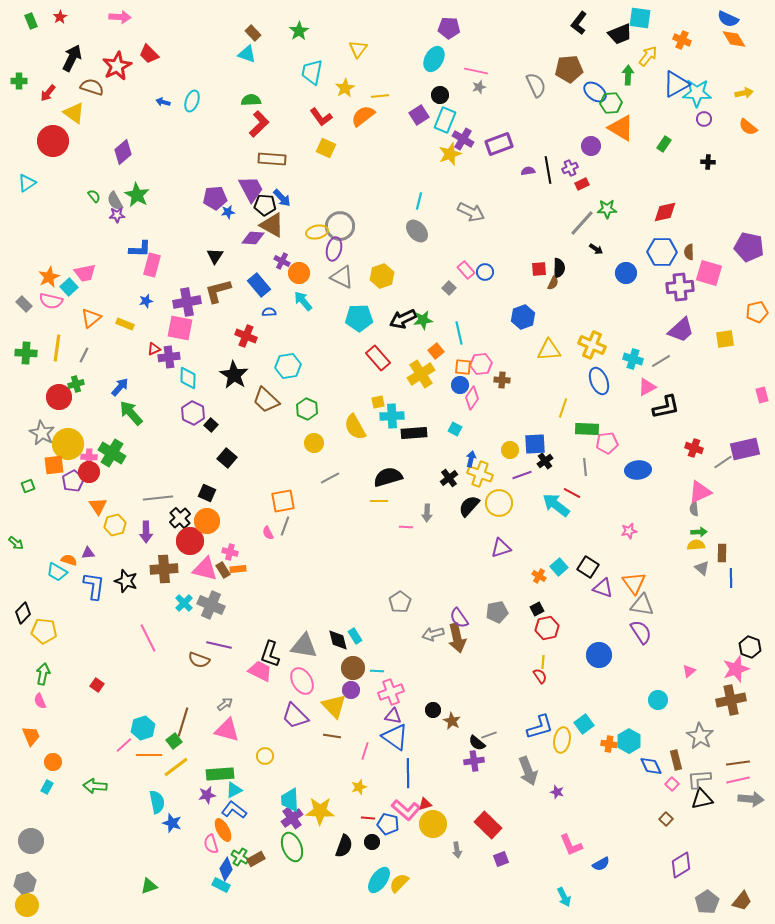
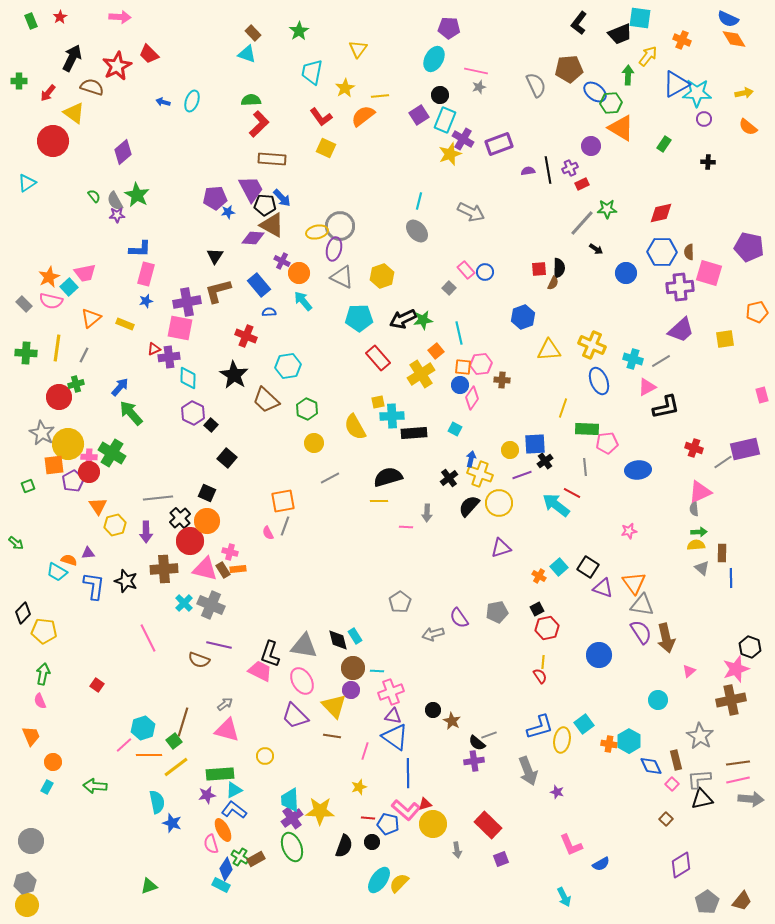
red diamond at (665, 212): moved 4 px left, 1 px down
pink rectangle at (152, 265): moved 6 px left, 9 px down
brown arrow at (457, 638): moved 209 px right
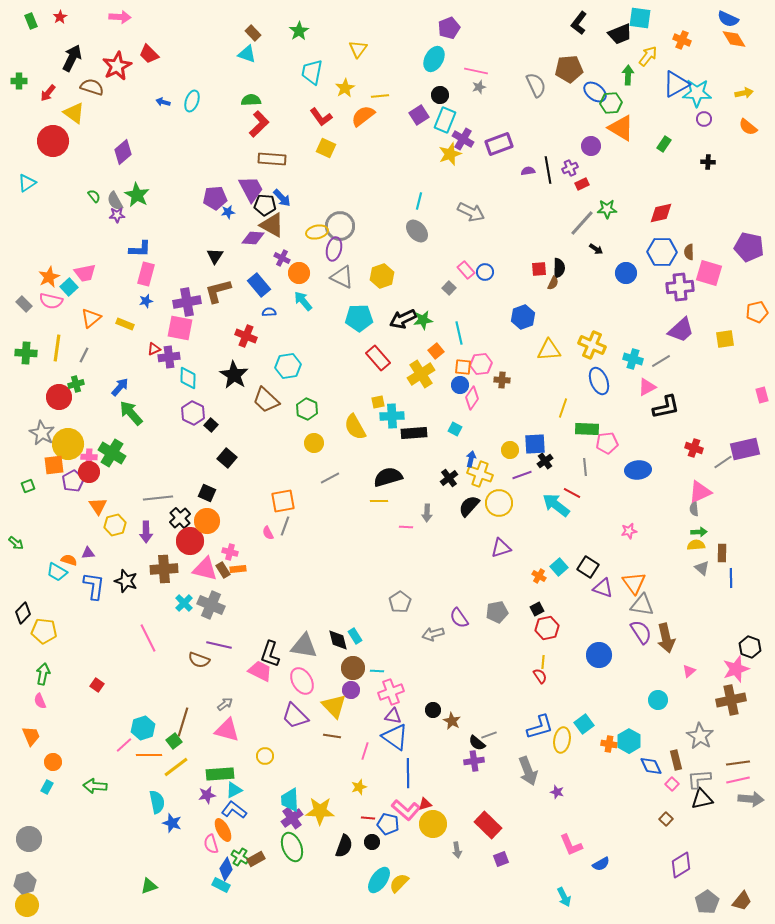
purple pentagon at (449, 28): rotated 25 degrees counterclockwise
purple cross at (282, 261): moved 3 px up
gray circle at (31, 841): moved 2 px left, 2 px up
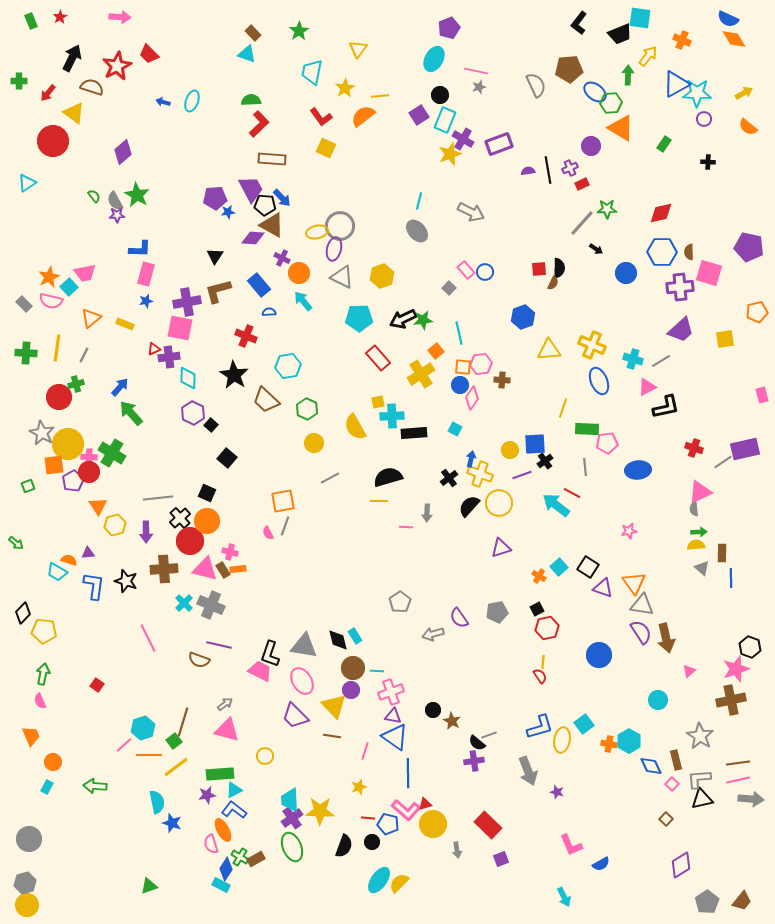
yellow arrow at (744, 93): rotated 18 degrees counterclockwise
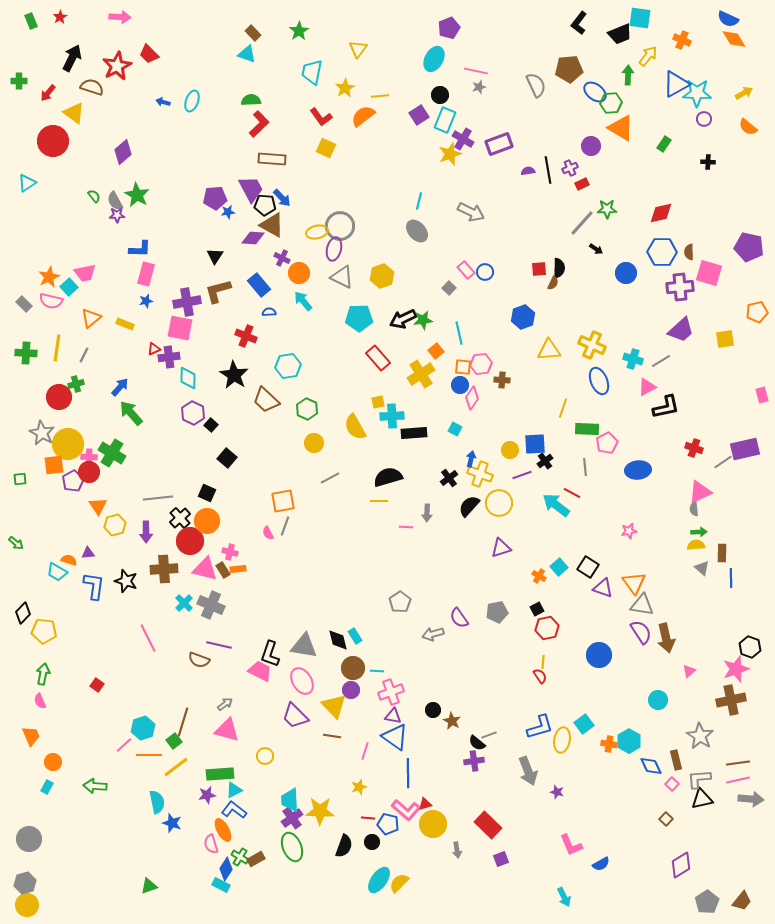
pink pentagon at (607, 443): rotated 20 degrees counterclockwise
green square at (28, 486): moved 8 px left, 7 px up; rotated 16 degrees clockwise
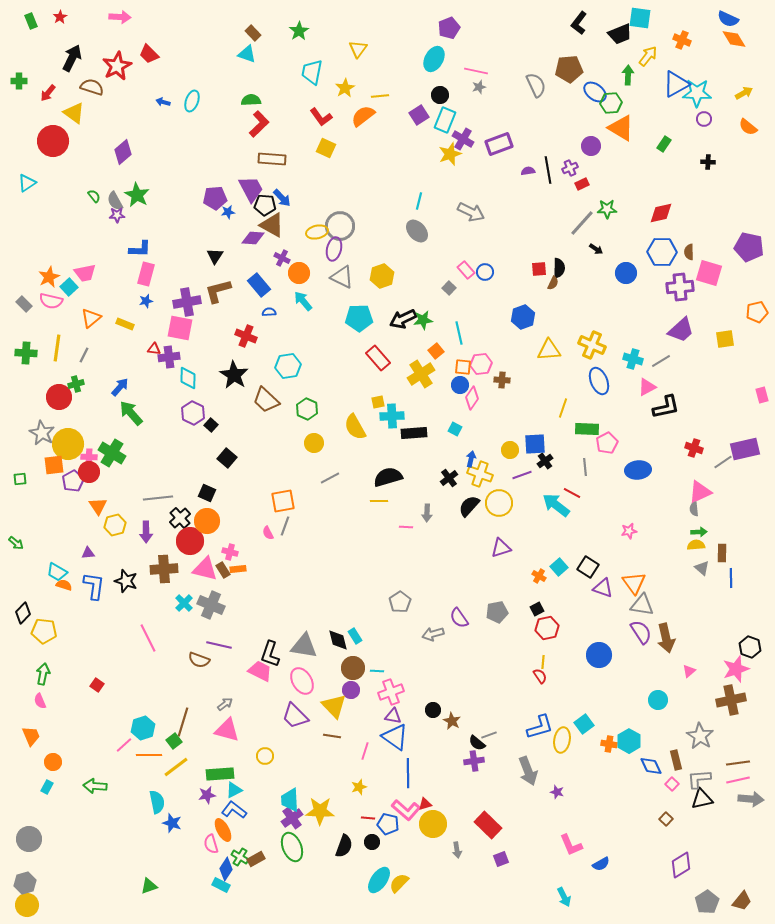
red triangle at (154, 349): rotated 32 degrees clockwise
orange semicircle at (69, 560): moved 5 px left, 25 px down
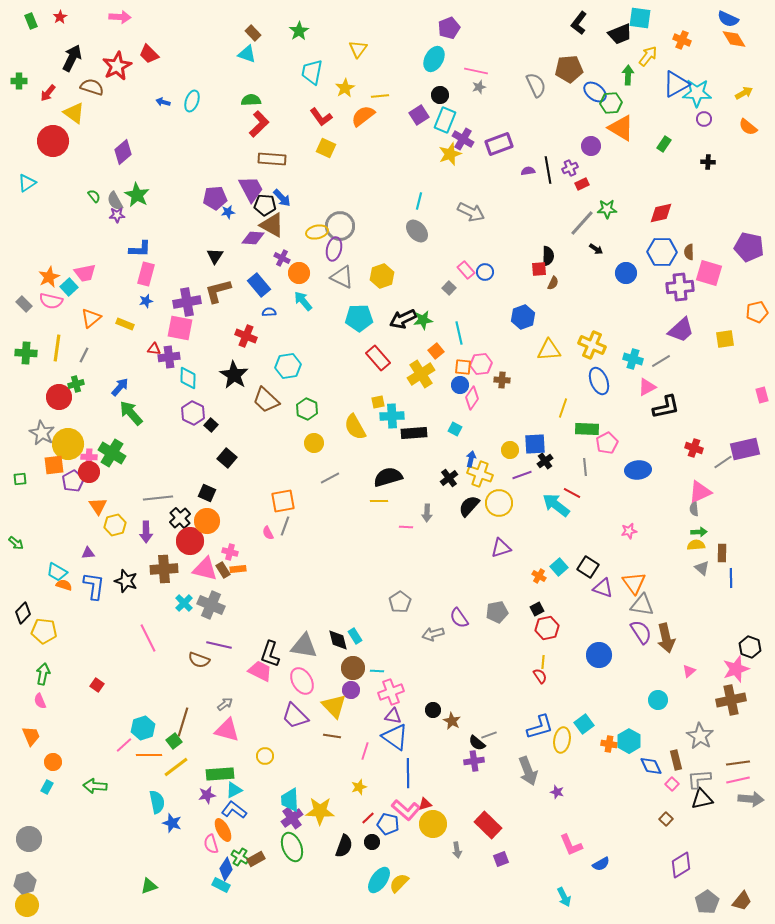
black semicircle at (559, 268): moved 11 px left, 12 px up
red line at (368, 818): rotated 48 degrees counterclockwise
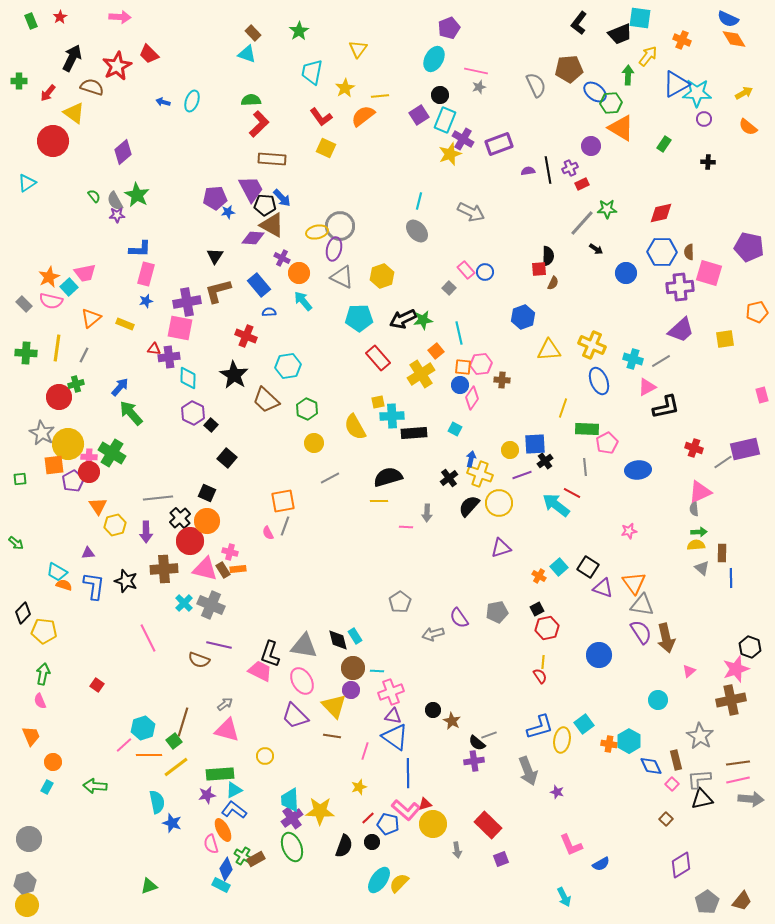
green cross at (240, 857): moved 3 px right, 1 px up
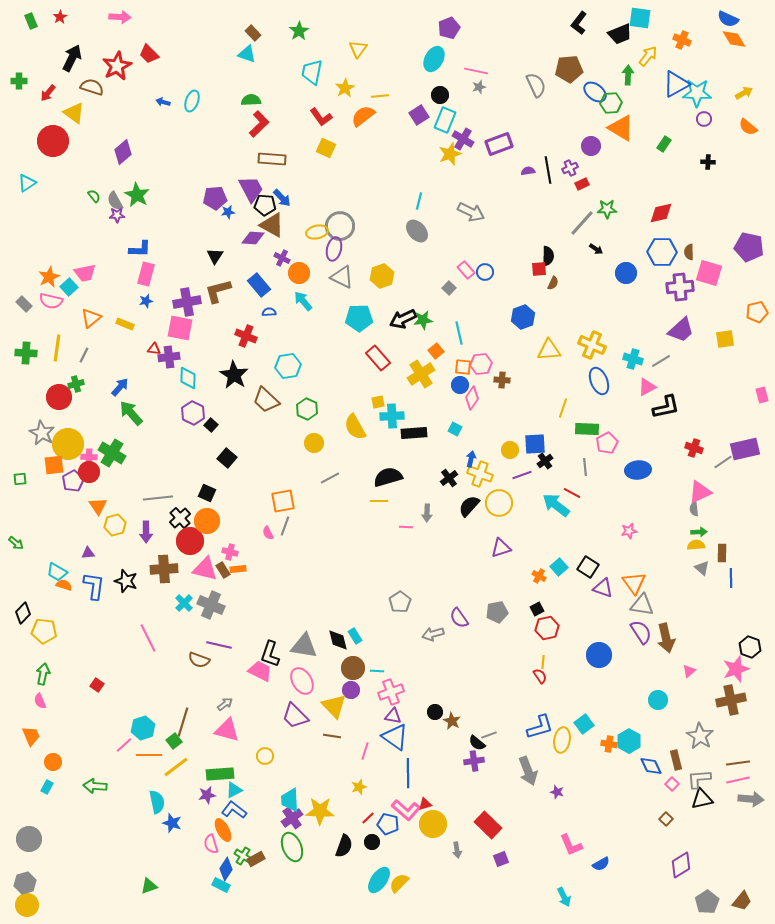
black circle at (433, 710): moved 2 px right, 2 px down
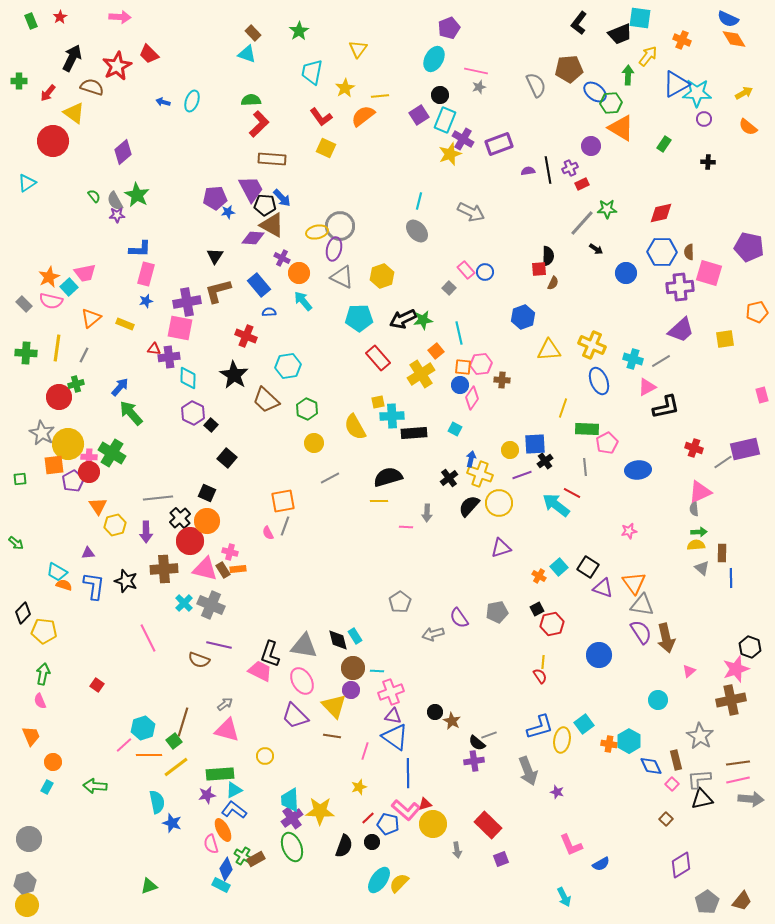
red hexagon at (547, 628): moved 5 px right, 4 px up
